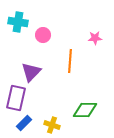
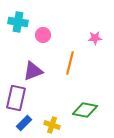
orange line: moved 2 px down; rotated 10 degrees clockwise
purple triangle: moved 2 px right, 1 px up; rotated 25 degrees clockwise
green diamond: rotated 10 degrees clockwise
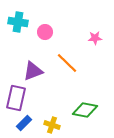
pink circle: moved 2 px right, 3 px up
orange line: moved 3 px left; rotated 60 degrees counterclockwise
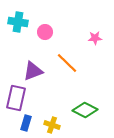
green diamond: rotated 15 degrees clockwise
blue rectangle: moved 2 px right; rotated 28 degrees counterclockwise
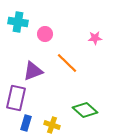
pink circle: moved 2 px down
green diamond: rotated 15 degrees clockwise
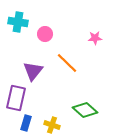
purple triangle: rotated 30 degrees counterclockwise
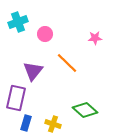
cyan cross: rotated 30 degrees counterclockwise
yellow cross: moved 1 px right, 1 px up
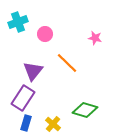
pink star: rotated 16 degrees clockwise
purple rectangle: moved 7 px right; rotated 20 degrees clockwise
green diamond: rotated 25 degrees counterclockwise
yellow cross: rotated 21 degrees clockwise
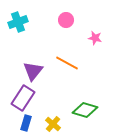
pink circle: moved 21 px right, 14 px up
orange line: rotated 15 degrees counterclockwise
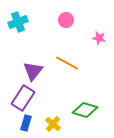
pink star: moved 4 px right
